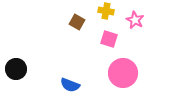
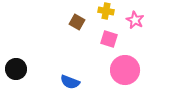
pink circle: moved 2 px right, 3 px up
blue semicircle: moved 3 px up
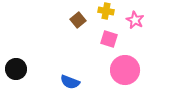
brown square: moved 1 px right, 2 px up; rotated 21 degrees clockwise
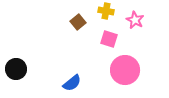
brown square: moved 2 px down
blue semicircle: moved 2 px right, 1 px down; rotated 60 degrees counterclockwise
